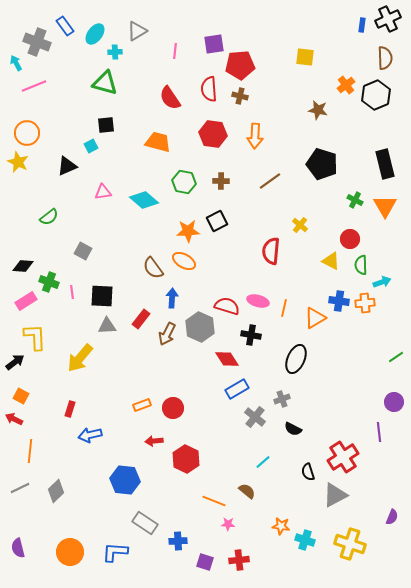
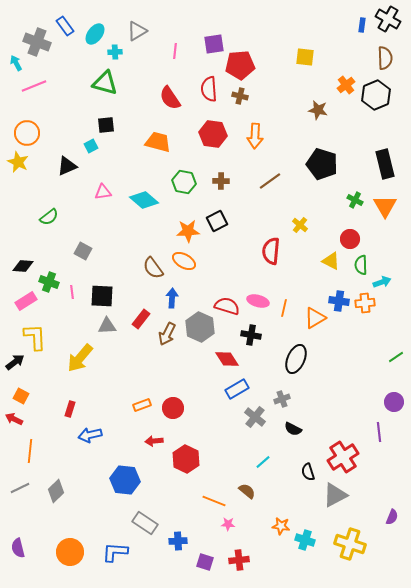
black cross at (388, 19): rotated 35 degrees counterclockwise
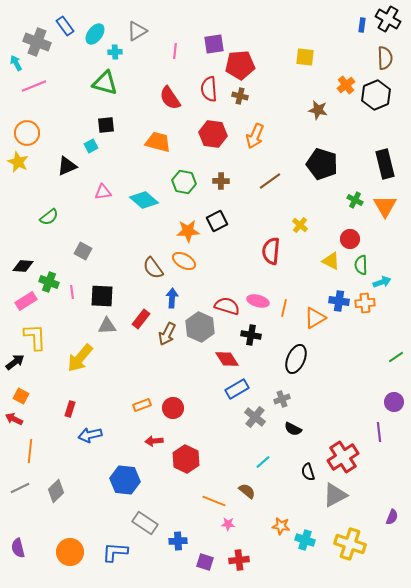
orange arrow at (255, 136): rotated 20 degrees clockwise
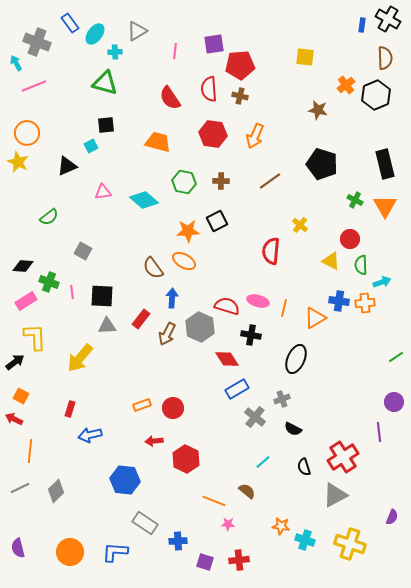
blue rectangle at (65, 26): moved 5 px right, 3 px up
black semicircle at (308, 472): moved 4 px left, 5 px up
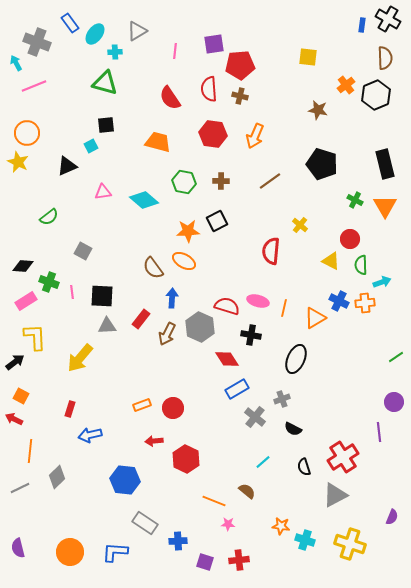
yellow square at (305, 57): moved 3 px right
blue cross at (339, 301): rotated 18 degrees clockwise
gray diamond at (56, 491): moved 1 px right, 14 px up
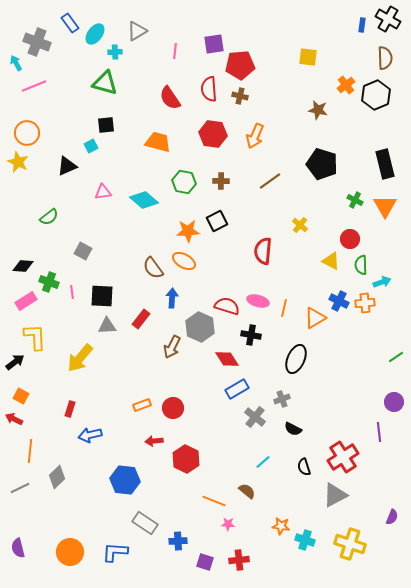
red semicircle at (271, 251): moved 8 px left
brown arrow at (167, 334): moved 5 px right, 13 px down
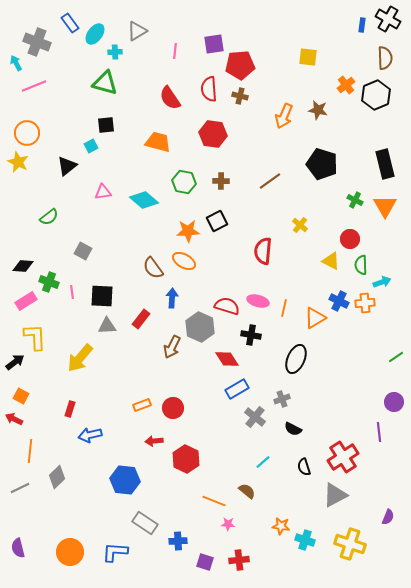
orange arrow at (255, 136): moved 29 px right, 20 px up
black triangle at (67, 166): rotated 15 degrees counterclockwise
purple semicircle at (392, 517): moved 4 px left
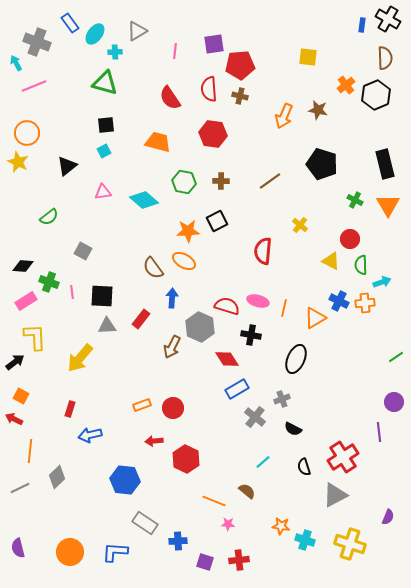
cyan square at (91, 146): moved 13 px right, 5 px down
orange triangle at (385, 206): moved 3 px right, 1 px up
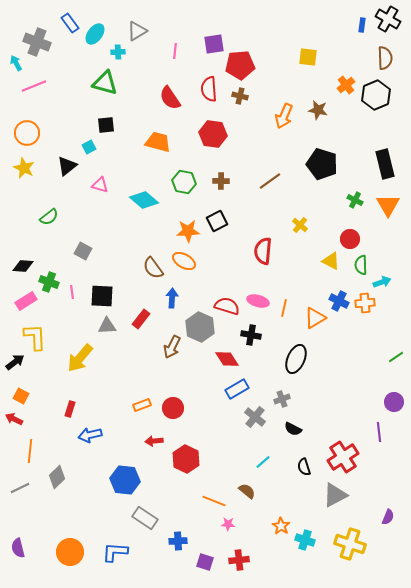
cyan cross at (115, 52): moved 3 px right
cyan square at (104, 151): moved 15 px left, 4 px up
yellow star at (18, 162): moved 6 px right, 6 px down
pink triangle at (103, 192): moved 3 px left, 7 px up; rotated 24 degrees clockwise
gray rectangle at (145, 523): moved 5 px up
orange star at (281, 526): rotated 24 degrees clockwise
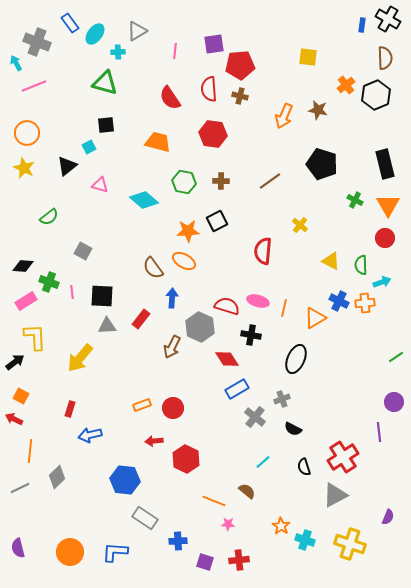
red circle at (350, 239): moved 35 px right, 1 px up
